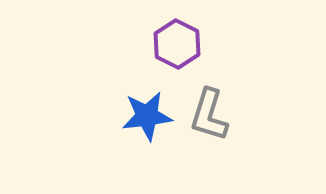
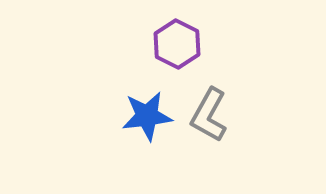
gray L-shape: rotated 12 degrees clockwise
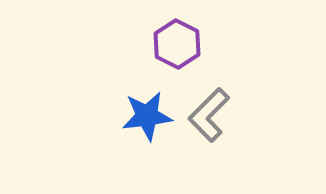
gray L-shape: rotated 16 degrees clockwise
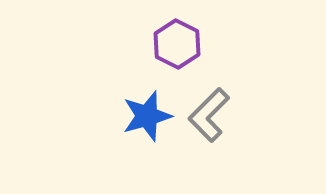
blue star: rotated 9 degrees counterclockwise
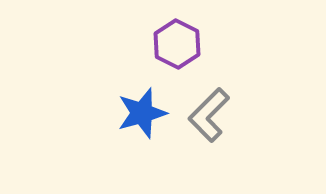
blue star: moved 5 px left, 3 px up
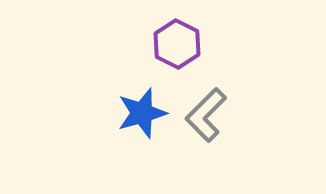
gray L-shape: moved 3 px left
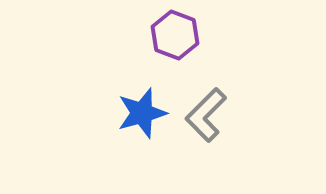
purple hexagon: moved 2 px left, 9 px up; rotated 6 degrees counterclockwise
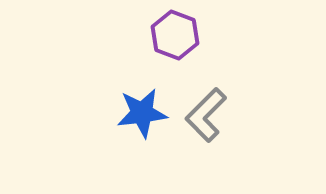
blue star: rotated 9 degrees clockwise
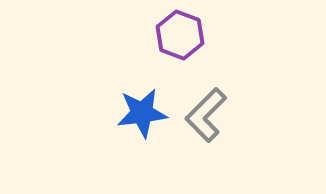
purple hexagon: moved 5 px right
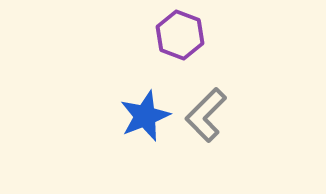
blue star: moved 3 px right, 3 px down; rotated 15 degrees counterclockwise
